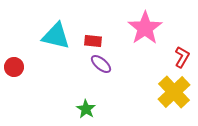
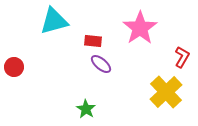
pink star: moved 5 px left
cyan triangle: moved 2 px left, 15 px up; rotated 28 degrees counterclockwise
yellow cross: moved 8 px left
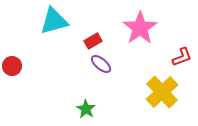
red rectangle: rotated 36 degrees counterclockwise
red L-shape: rotated 40 degrees clockwise
red circle: moved 2 px left, 1 px up
yellow cross: moved 4 px left
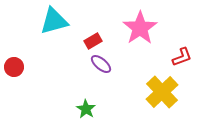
red circle: moved 2 px right, 1 px down
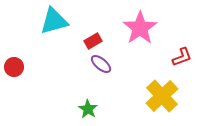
yellow cross: moved 4 px down
green star: moved 2 px right
